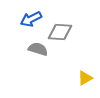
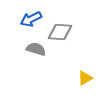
gray semicircle: moved 2 px left
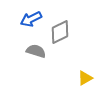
gray diamond: rotated 30 degrees counterclockwise
gray semicircle: moved 2 px down
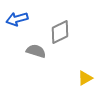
blue arrow: moved 14 px left; rotated 10 degrees clockwise
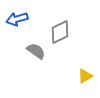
gray semicircle: rotated 18 degrees clockwise
yellow triangle: moved 2 px up
